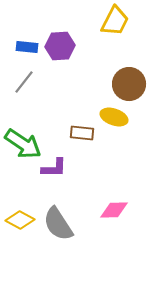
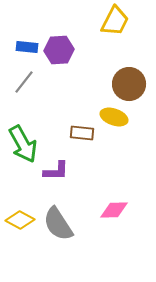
purple hexagon: moved 1 px left, 4 px down
green arrow: rotated 27 degrees clockwise
purple L-shape: moved 2 px right, 3 px down
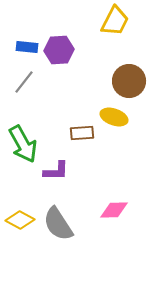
brown circle: moved 3 px up
brown rectangle: rotated 10 degrees counterclockwise
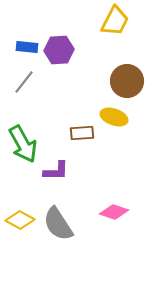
brown circle: moved 2 px left
pink diamond: moved 2 px down; rotated 20 degrees clockwise
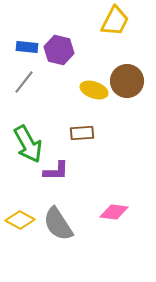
purple hexagon: rotated 16 degrees clockwise
yellow ellipse: moved 20 px left, 27 px up
green arrow: moved 5 px right
pink diamond: rotated 12 degrees counterclockwise
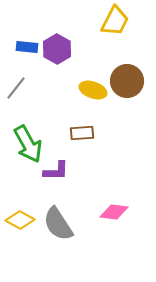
purple hexagon: moved 2 px left, 1 px up; rotated 16 degrees clockwise
gray line: moved 8 px left, 6 px down
yellow ellipse: moved 1 px left
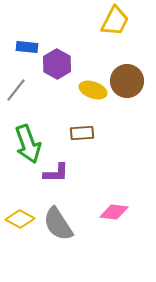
purple hexagon: moved 15 px down
gray line: moved 2 px down
green arrow: rotated 9 degrees clockwise
purple L-shape: moved 2 px down
yellow diamond: moved 1 px up
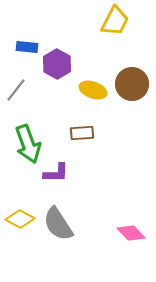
brown circle: moved 5 px right, 3 px down
pink diamond: moved 17 px right, 21 px down; rotated 40 degrees clockwise
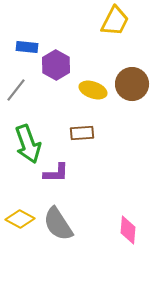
purple hexagon: moved 1 px left, 1 px down
pink diamond: moved 3 px left, 3 px up; rotated 48 degrees clockwise
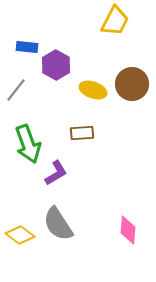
purple L-shape: rotated 32 degrees counterclockwise
yellow diamond: moved 16 px down; rotated 8 degrees clockwise
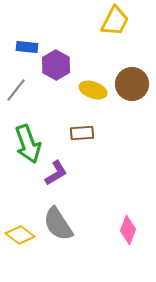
pink diamond: rotated 16 degrees clockwise
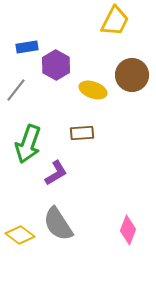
blue rectangle: rotated 15 degrees counterclockwise
brown circle: moved 9 px up
green arrow: rotated 39 degrees clockwise
